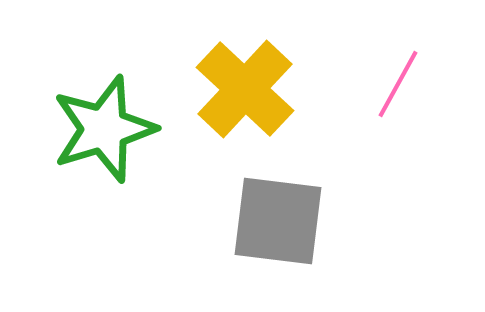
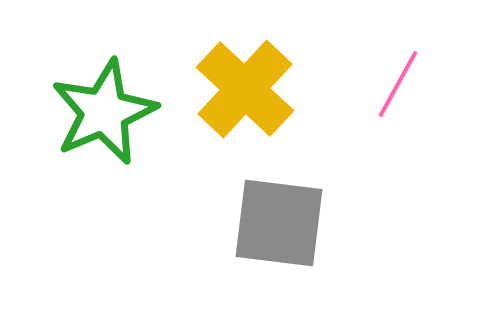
green star: moved 17 px up; rotated 6 degrees counterclockwise
gray square: moved 1 px right, 2 px down
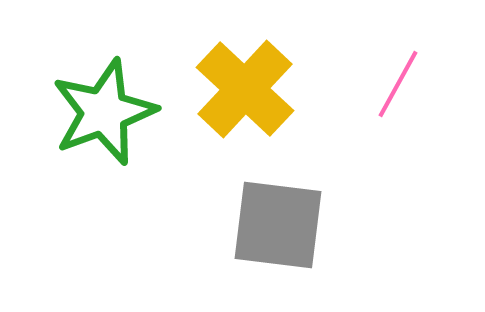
green star: rotated 3 degrees clockwise
gray square: moved 1 px left, 2 px down
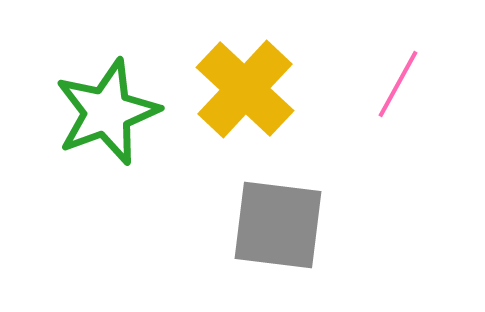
green star: moved 3 px right
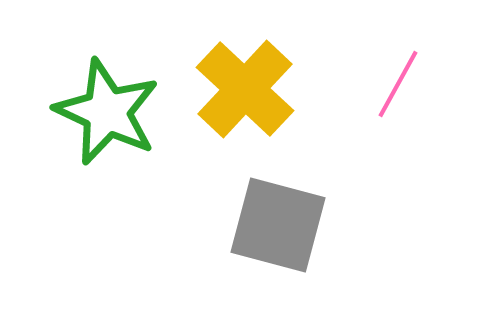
green star: rotated 27 degrees counterclockwise
gray square: rotated 8 degrees clockwise
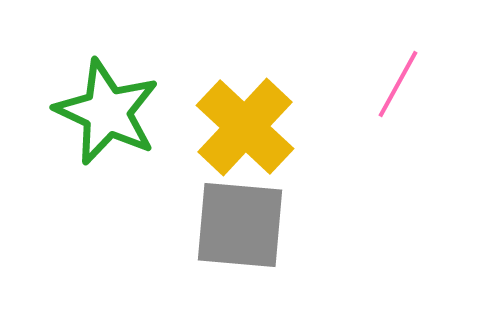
yellow cross: moved 38 px down
gray square: moved 38 px left; rotated 10 degrees counterclockwise
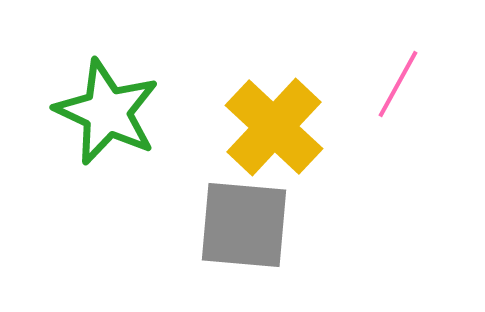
yellow cross: moved 29 px right
gray square: moved 4 px right
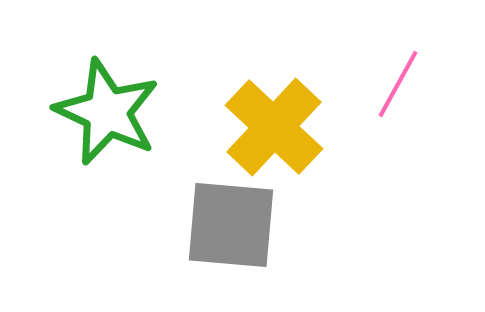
gray square: moved 13 px left
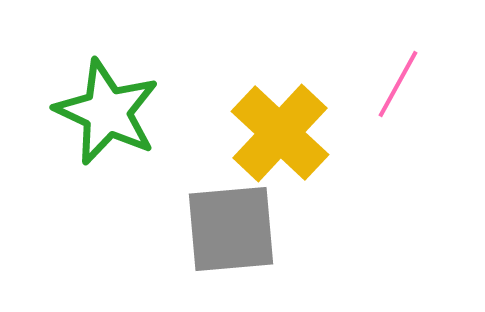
yellow cross: moved 6 px right, 6 px down
gray square: moved 4 px down; rotated 10 degrees counterclockwise
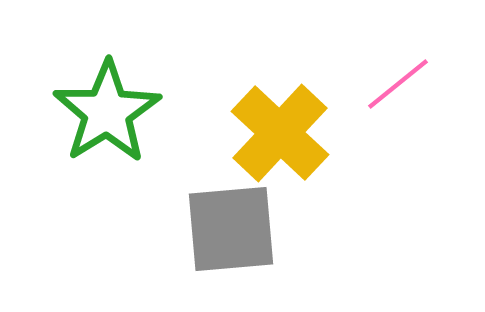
pink line: rotated 22 degrees clockwise
green star: rotated 15 degrees clockwise
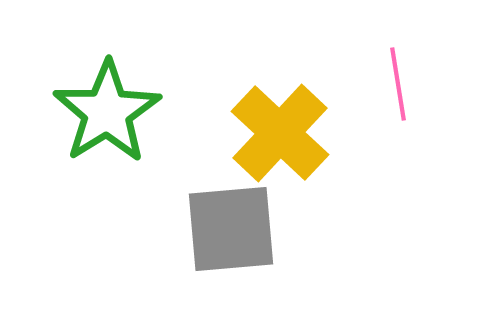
pink line: rotated 60 degrees counterclockwise
